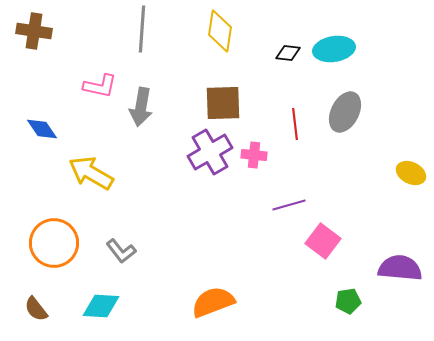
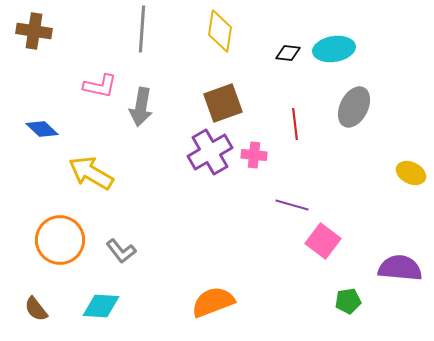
brown square: rotated 18 degrees counterclockwise
gray ellipse: moved 9 px right, 5 px up
blue diamond: rotated 12 degrees counterclockwise
purple line: moved 3 px right; rotated 32 degrees clockwise
orange circle: moved 6 px right, 3 px up
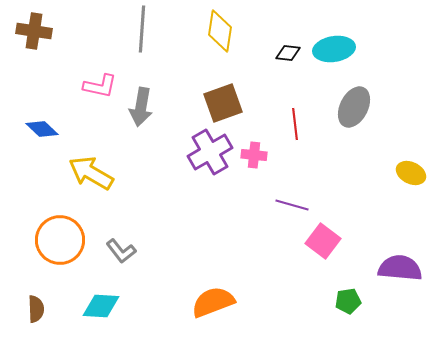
brown semicircle: rotated 144 degrees counterclockwise
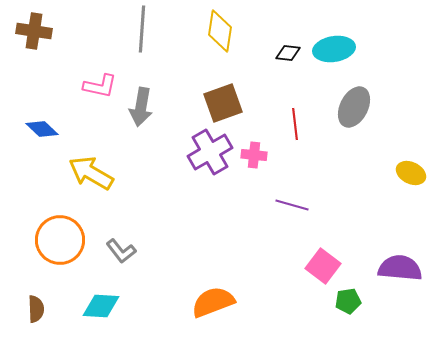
pink square: moved 25 px down
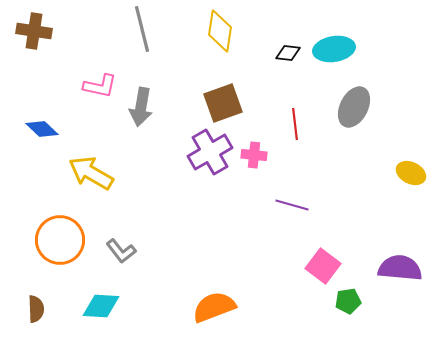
gray line: rotated 18 degrees counterclockwise
orange semicircle: moved 1 px right, 5 px down
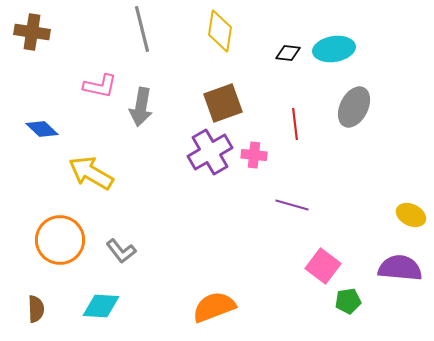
brown cross: moved 2 px left, 1 px down
yellow ellipse: moved 42 px down
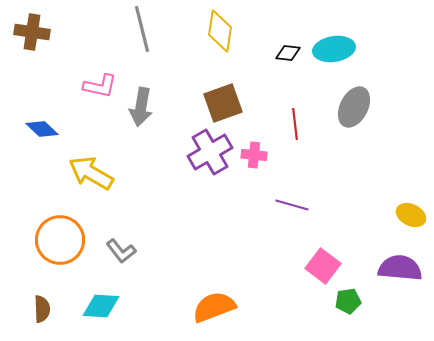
brown semicircle: moved 6 px right
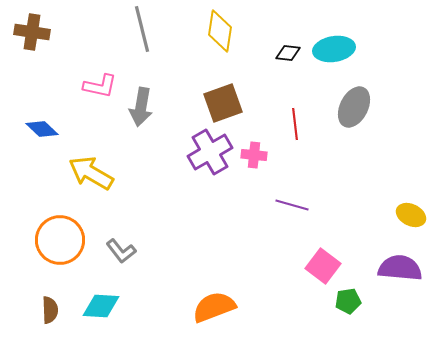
brown semicircle: moved 8 px right, 1 px down
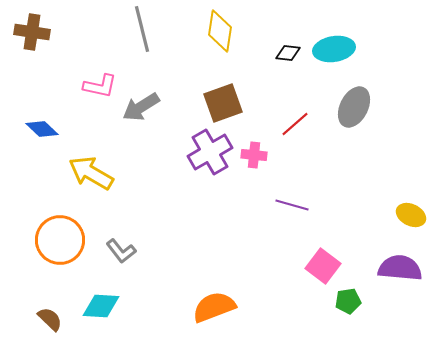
gray arrow: rotated 48 degrees clockwise
red line: rotated 56 degrees clockwise
brown semicircle: moved 9 px down; rotated 44 degrees counterclockwise
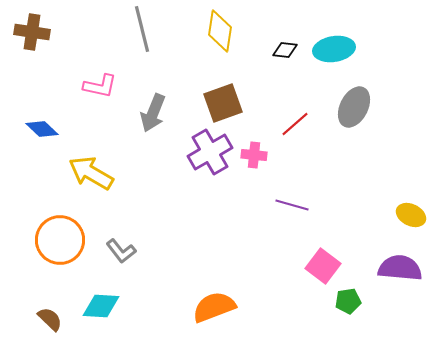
black diamond: moved 3 px left, 3 px up
gray arrow: moved 12 px right, 6 px down; rotated 36 degrees counterclockwise
